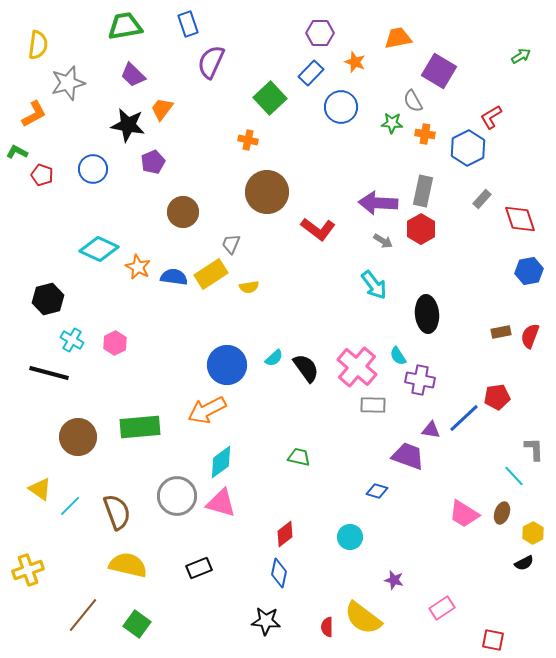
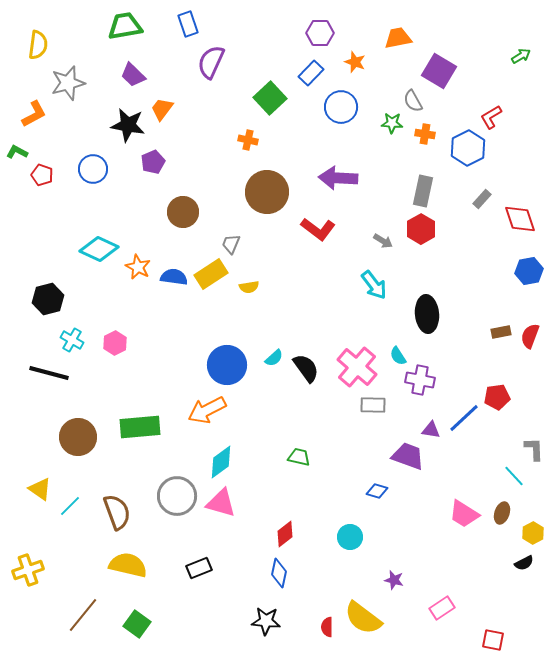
purple arrow at (378, 203): moved 40 px left, 25 px up
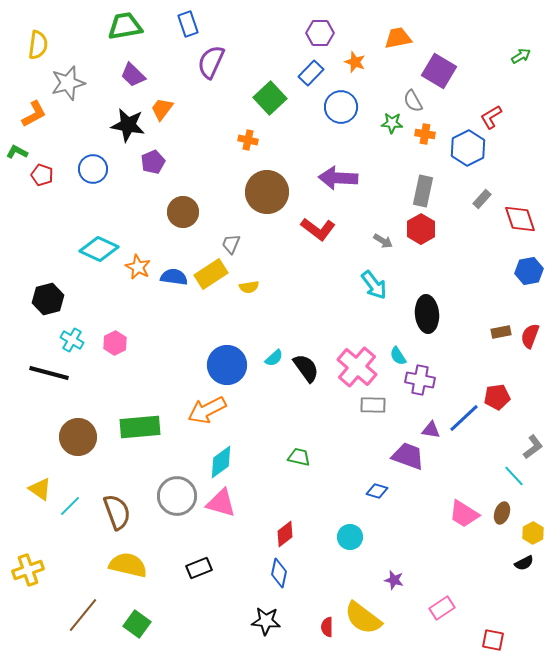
gray L-shape at (534, 449): moved 1 px left, 2 px up; rotated 55 degrees clockwise
